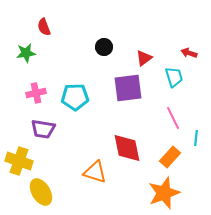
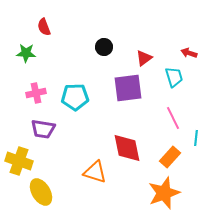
green star: rotated 12 degrees clockwise
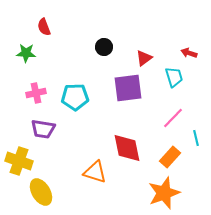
pink line: rotated 70 degrees clockwise
cyan line: rotated 21 degrees counterclockwise
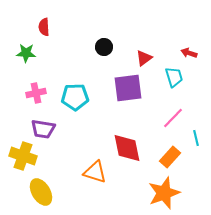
red semicircle: rotated 18 degrees clockwise
yellow cross: moved 4 px right, 5 px up
